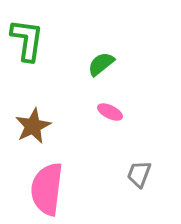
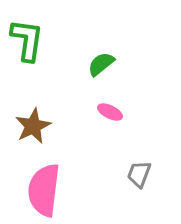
pink semicircle: moved 3 px left, 1 px down
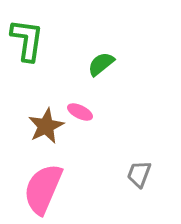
pink ellipse: moved 30 px left
brown star: moved 13 px right
pink semicircle: moved 1 px left, 1 px up; rotated 16 degrees clockwise
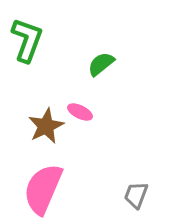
green L-shape: rotated 12 degrees clockwise
gray trapezoid: moved 3 px left, 21 px down
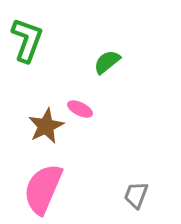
green semicircle: moved 6 px right, 2 px up
pink ellipse: moved 3 px up
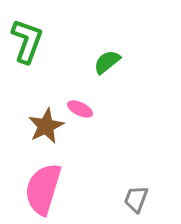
green L-shape: moved 1 px down
pink semicircle: rotated 6 degrees counterclockwise
gray trapezoid: moved 4 px down
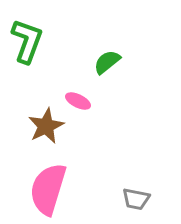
pink ellipse: moved 2 px left, 8 px up
pink semicircle: moved 5 px right
gray trapezoid: rotated 100 degrees counterclockwise
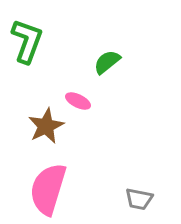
gray trapezoid: moved 3 px right
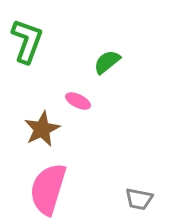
brown star: moved 4 px left, 3 px down
